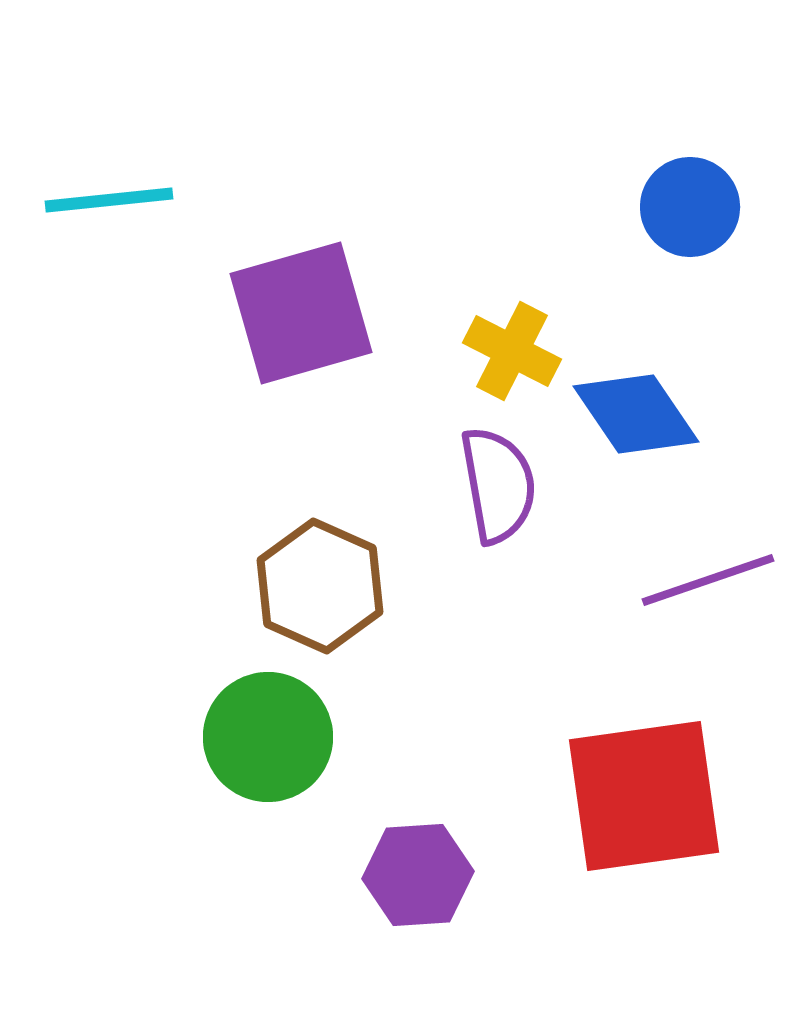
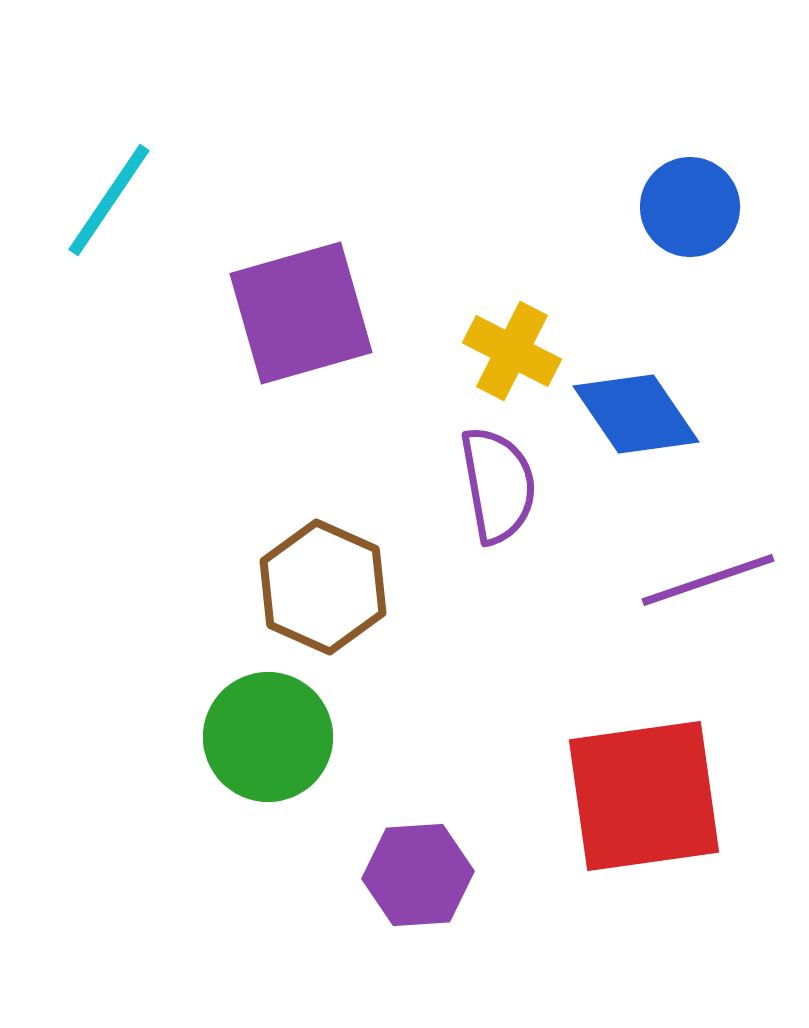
cyan line: rotated 50 degrees counterclockwise
brown hexagon: moved 3 px right, 1 px down
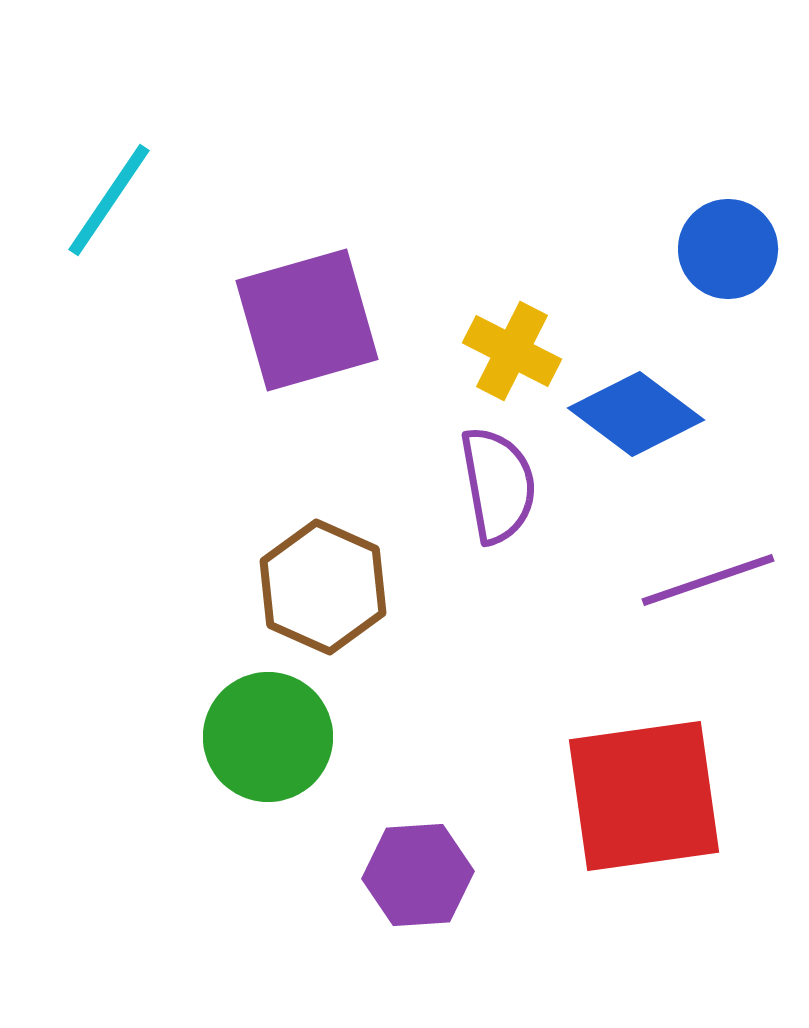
blue circle: moved 38 px right, 42 px down
purple square: moved 6 px right, 7 px down
blue diamond: rotated 19 degrees counterclockwise
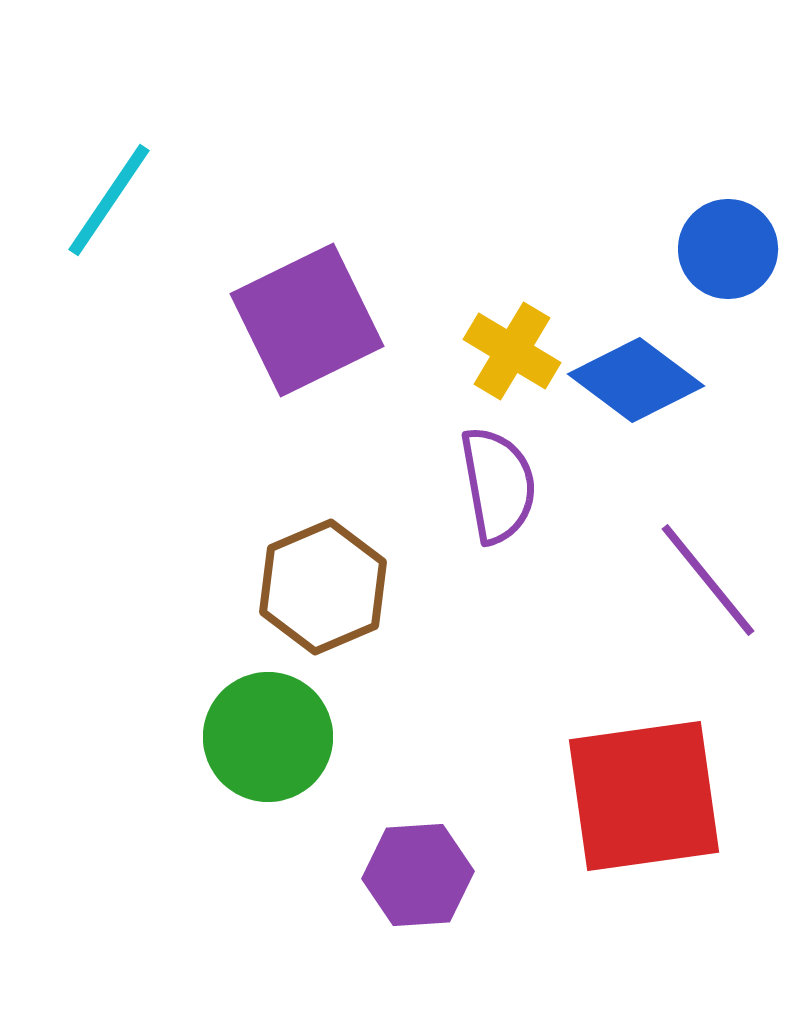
purple square: rotated 10 degrees counterclockwise
yellow cross: rotated 4 degrees clockwise
blue diamond: moved 34 px up
purple line: rotated 70 degrees clockwise
brown hexagon: rotated 13 degrees clockwise
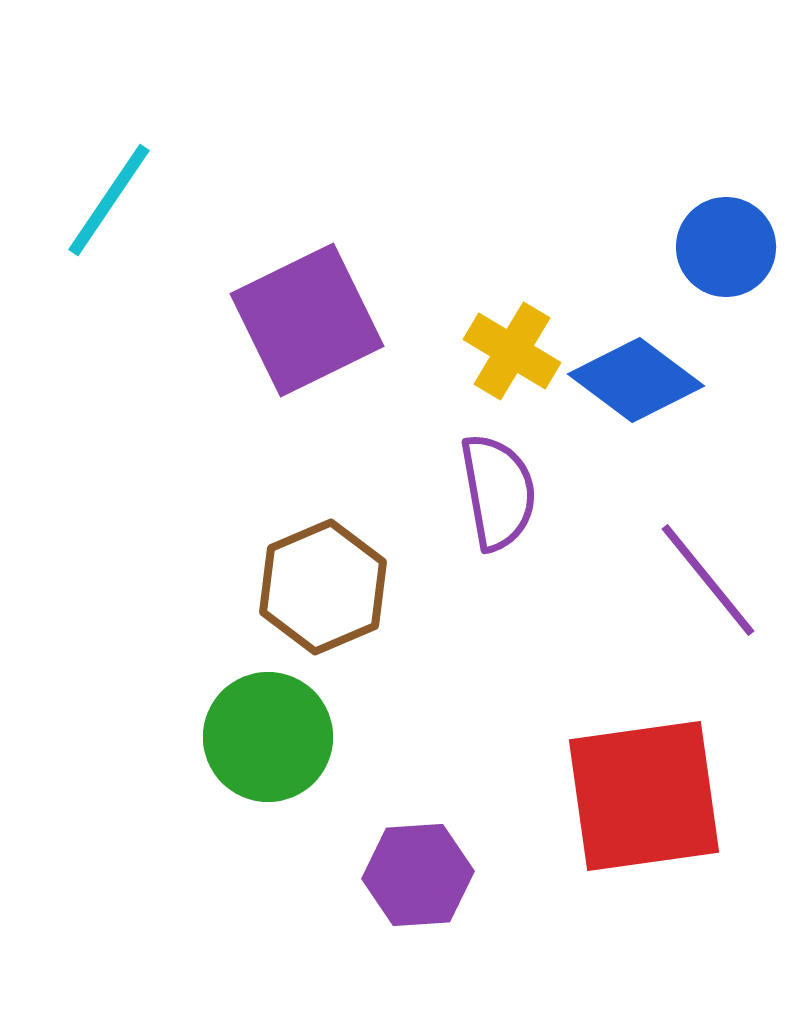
blue circle: moved 2 px left, 2 px up
purple semicircle: moved 7 px down
